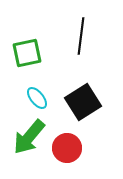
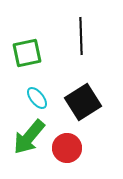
black line: rotated 9 degrees counterclockwise
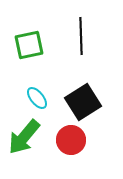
green square: moved 2 px right, 8 px up
green arrow: moved 5 px left
red circle: moved 4 px right, 8 px up
